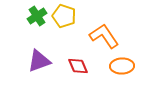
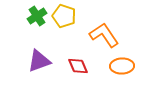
orange L-shape: moved 1 px up
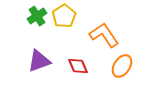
yellow pentagon: rotated 20 degrees clockwise
orange ellipse: rotated 55 degrees counterclockwise
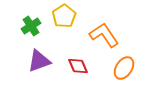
green cross: moved 6 px left, 10 px down
orange ellipse: moved 2 px right, 2 px down
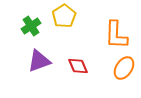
orange L-shape: moved 12 px right; rotated 144 degrees counterclockwise
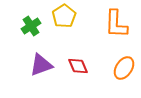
orange L-shape: moved 11 px up
purple triangle: moved 2 px right, 4 px down
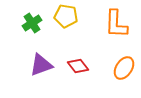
yellow pentagon: moved 2 px right; rotated 30 degrees counterclockwise
green cross: moved 1 px right, 3 px up
red diamond: rotated 15 degrees counterclockwise
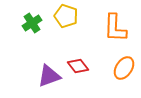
yellow pentagon: rotated 10 degrees clockwise
orange L-shape: moved 1 px left, 4 px down
purple triangle: moved 8 px right, 11 px down
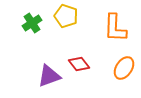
red diamond: moved 1 px right, 2 px up
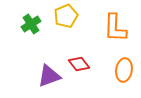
yellow pentagon: rotated 30 degrees clockwise
green cross: moved 1 px left, 1 px down
orange ellipse: moved 2 px down; rotated 25 degrees counterclockwise
